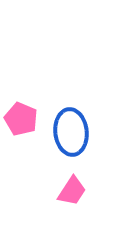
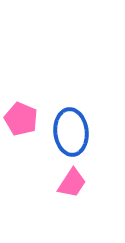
pink trapezoid: moved 8 px up
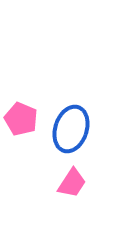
blue ellipse: moved 3 px up; rotated 24 degrees clockwise
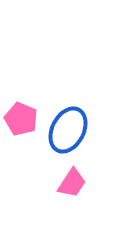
blue ellipse: moved 3 px left, 1 px down; rotated 9 degrees clockwise
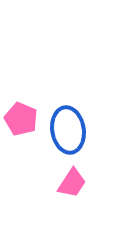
blue ellipse: rotated 36 degrees counterclockwise
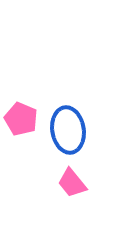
pink trapezoid: rotated 108 degrees clockwise
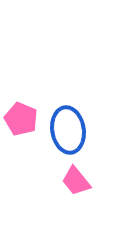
pink trapezoid: moved 4 px right, 2 px up
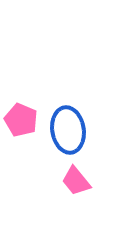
pink pentagon: moved 1 px down
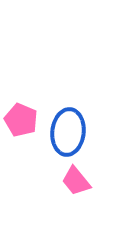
blue ellipse: moved 2 px down; rotated 15 degrees clockwise
